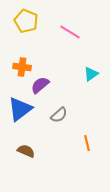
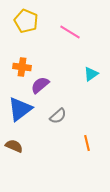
gray semicircle: moved 1 px left, 1 px down
brown semicircle: moved 12 px left, 5 px up
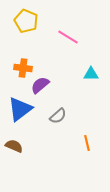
pink line: moved 2 px left, 5 px down
orange cross: moved 1 px right, 1 px down
cyan triangle: rotated 35 degrees clockwise
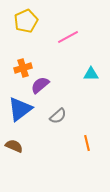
yellow pentagon: rotated 25 degrees clockwise
pink line: rotated 60 degrees counterclockwise
orange cross: rotated 24 degrees counterclockwise
